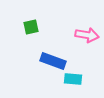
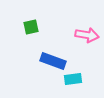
cyan rectangle: rotated 12 degrees counterclockwise
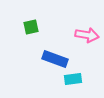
blue rectangle: moved 2 px right, 2 px up
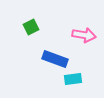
green square: rotated 14 degrees counterclockwise
pink arrow: moved 3 px left
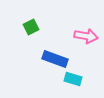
pink arrow: moved 2 px right, 1 px down
cyan rectangle: rotated 24 degrees clockwise
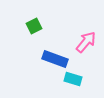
green square: moved 3 px right, 1 px up
pink arrow: moved 6 px down; rotated 60 degrees counterclockwise
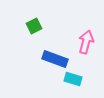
pink arrow: rotated 25 degrees counterclockwise
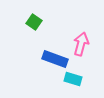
green square: moved 4 px up; rotated 28 degrees counterclockwise
pink arrow: moved 5 px left, 2 px down
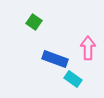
pink arrow: moved 7 px right, 4 px down; rotated 15 degrees counterclockwise
cyan rectangle: rotated 18 degrees clockwise
